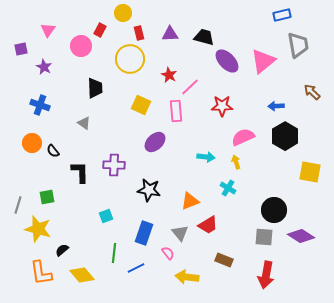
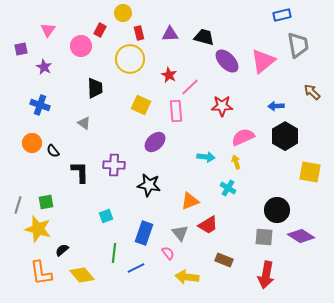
black star at (149, 190): moved 5 px up
green square at (47, 197): moved 1 px left, 5 px down
black circle at (274, 210): moved 3 px right
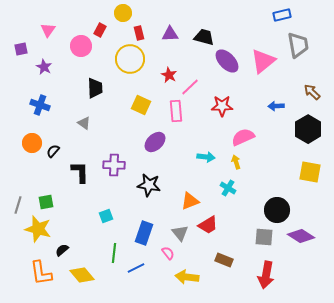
black hexagon at (285, 136): moved 23 px right, 7 px up
black semicircle at (53, 151): rotated 80 degrees clockwise
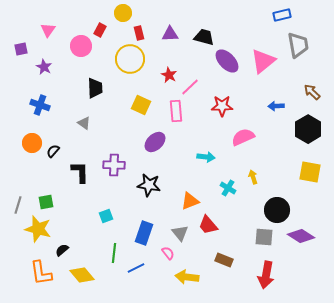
yellow arrow at (236, 162): moved 17 px right, 15 px down
red trapezoid at (208, 225): rotated 80 degrees clockwise
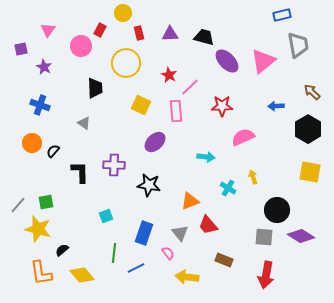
yellow circle at (130, 59): moved 4 px left, 4 px down
gray line at (18, 205): rotated 24 degrees clockwise
